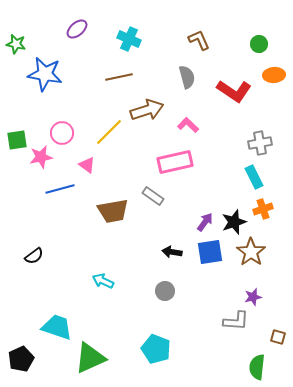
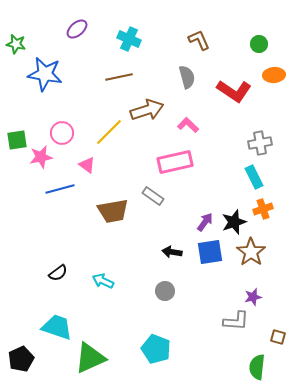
black semicircle: moved 24 px right, 17 px down
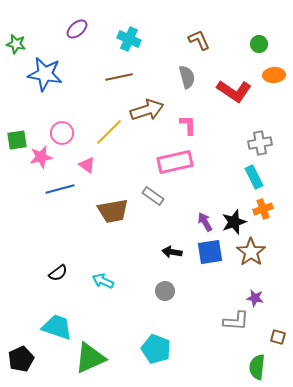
pink L-shape: rotated 45 degrees clockwise
purple arrow: rotated 66 degrees counterclockwise
purple star: moved 2 px right, 1 px down; rotated 24 degrees clockwise
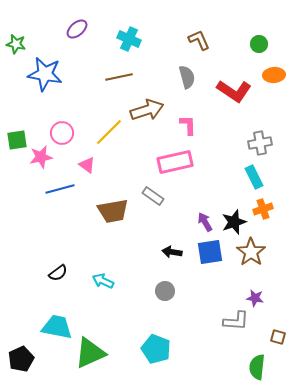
cyan trapezoid: rotated 8 degrees counterclockwise
green triangle: moved 5 px up
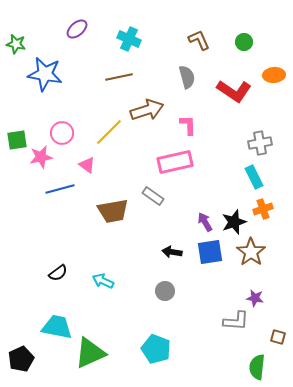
green circle: moved 15 px left, 2 px up
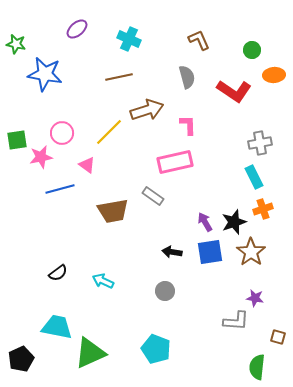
green circle: moved 8 px right, 8 px down
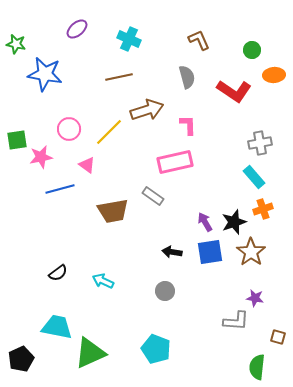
pink circle: moved 7 px right, 4 px up
cyan rectangle: rotated 15 degrees counterclockwise
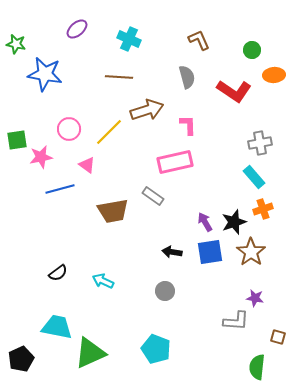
brown line: rotated 16 degrees clockwise
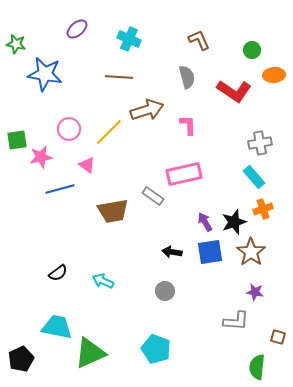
pink rectangle: moved 9 px right, 12 px down
purple star: moved 6 px up
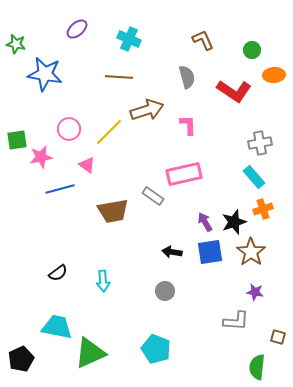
brown L-shape: moved 4 px right
cyan arrow: rotated 120 degrees counterclockwise
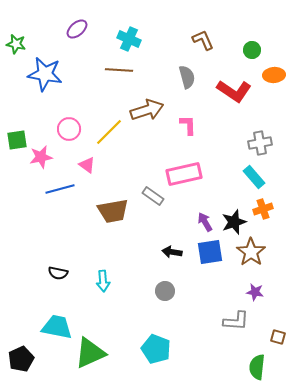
brown line: moved 7 px up
black semicircle: rotated 48 degrees clockwise
